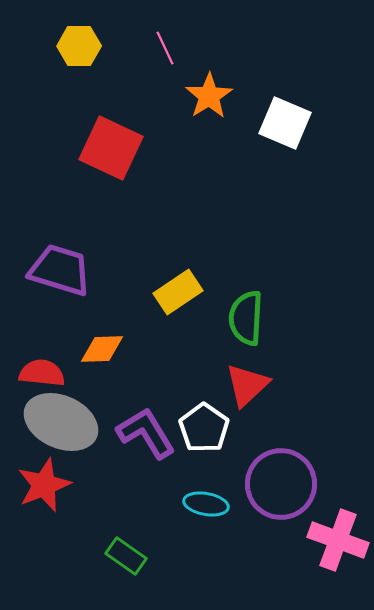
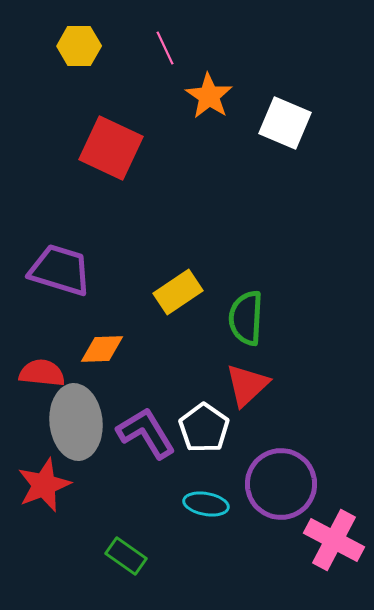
orange star: rotated 6 degrees counterclockwise
gray ellipse: moved 15 px right; rotated 60 degrees clockwise
pink cross: moved 4 px left; rotated 8 degrees clockwise
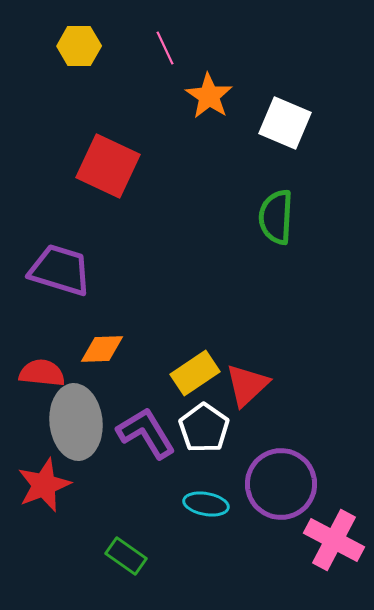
red square: moved 3 px left, 18 px down
yellow rectangle: moved 17 px right, 81 px down
green semicircle: moved 30 px right, 101 px up
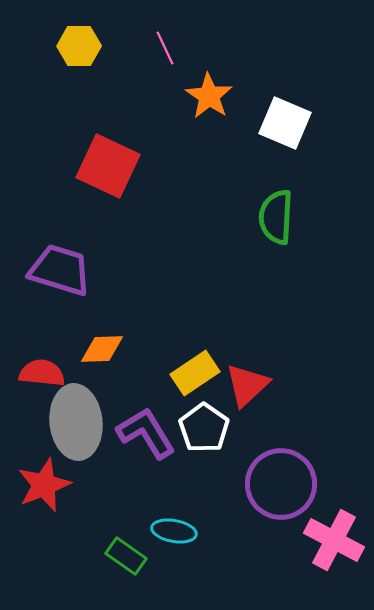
cyan ellipse: moved 32 px left, 27 px down
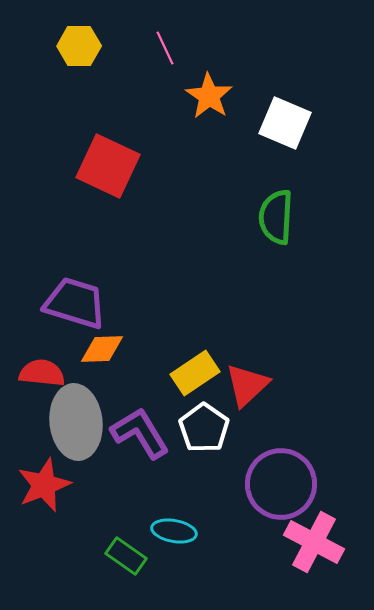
purple trapezoid: moved 15 px right, 33 px down
purple L-shape: moved 6 px left
pink cross: moved 20 px left, 2 px down
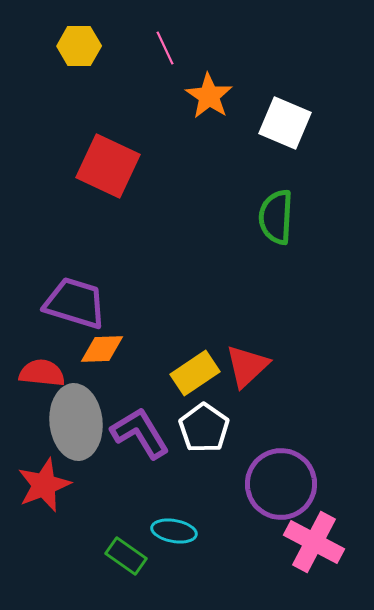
red triangle: moved 19 px up
